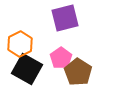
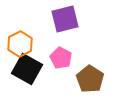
purple square: moved 1 px down
pink pentagon: rotated 10 degrees counterclockwise
brown pentagon: moved 12 px right, 7 px down
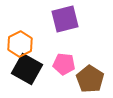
pink pentagon: moved 3 px right, 6 px down; rotated 20 degrees counterclockwise
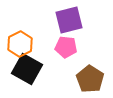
purple square: moved 4 px right, 1 px down
pink pentagon: moved 2 px right, 17 px up
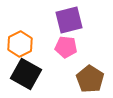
black square: moved 1 px left, 5 px down
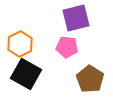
purple square: moved 7 px right, 2 px up
pink pentagon: moved 1 px right
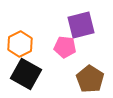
purple square: moved 5 px right, 7 px down
pink pentagon: moved 2 px left
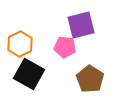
black square: moved 3 px right
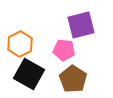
pink pentagon: moved 1 px left, 3 px down
brown pentagon: moved 17 px left
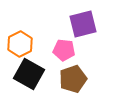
purple square: moved 2 px right, 1 px up
brown pentagon: rotated 20 degrees clockwise
